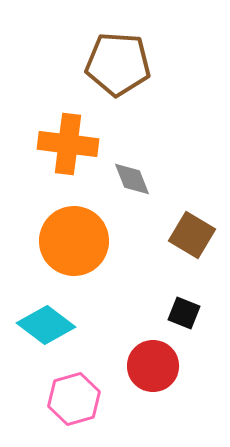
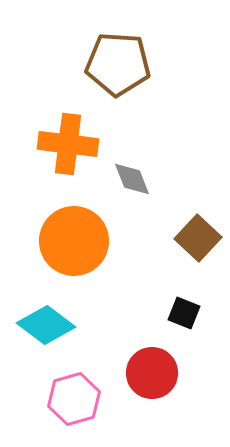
brown square: moved 6 px right, 3 px down; rotated 12 degrees clockwise
red circle: moved 1 px left, 7 px down
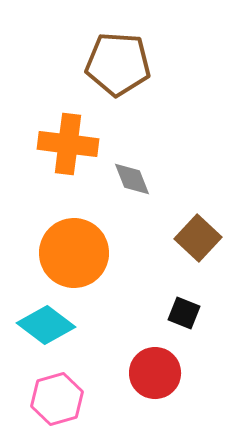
orange circle: moved 12 px down
red circle: moved 3 px right
pink hexagon: moved 17 px left
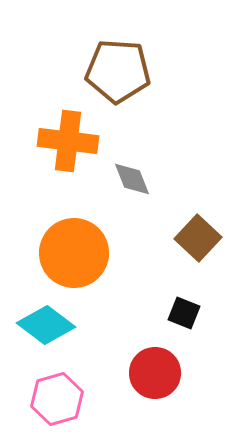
brown pentagon: moved 7 px down
orange cross: moved 3 px up
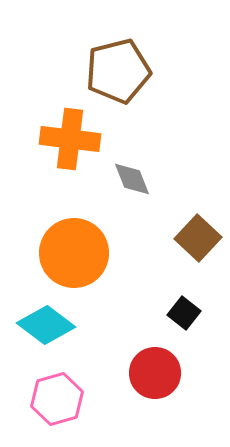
brown pentagon: rotated 18 degrees counterclockwise
orange cross: moved 2 px right, 2 px up
black square: rotated 16 degrees clockwise
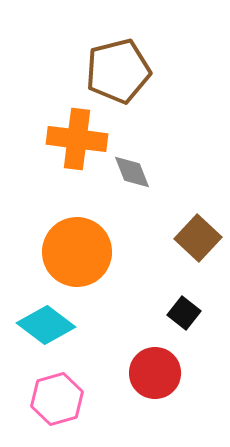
orange cross: moved 7 px right
gray diamond: moved 7 px up
orange circle: moved 3 px right, 1 px up
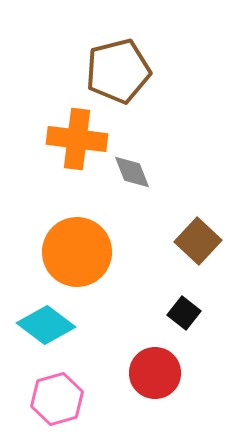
brown square: moved 3 px down
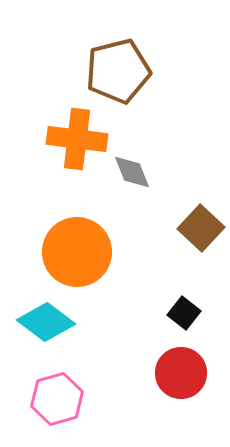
brown square: moved 3 px right, 13 px up
cyan diamond: moved 3 px up
red circle: moved 26 px right
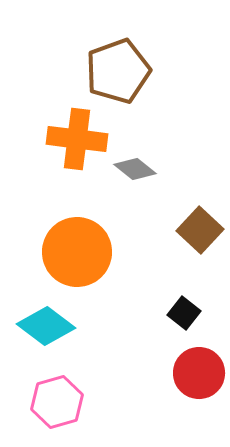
brown pentagon: rotated 6 degrees counterclockwise
gray diamond: moved 3 px right, 3 px up; rotated 30 degrees counterclockwise
brown square: moved 1 px left, 2 px down
cyan diamond: moved 4 px down
red circle: moved 18 px right
pink hexagon: moved 3 px down
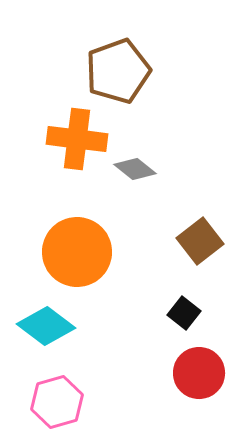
brown square: moved 11 px down; rotated 9 degrees clockwise
